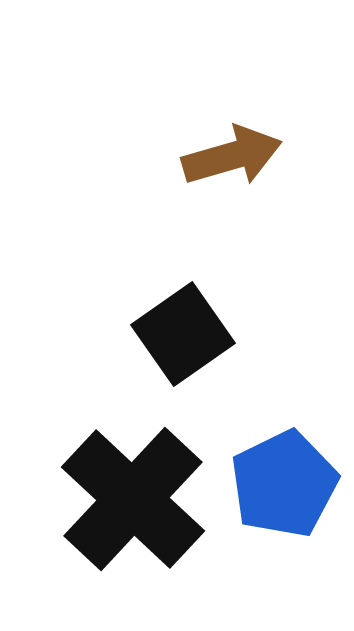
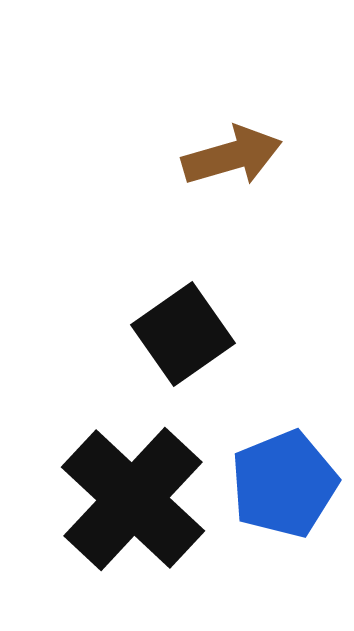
blue pentagon: rotated 4 degrees clockwise
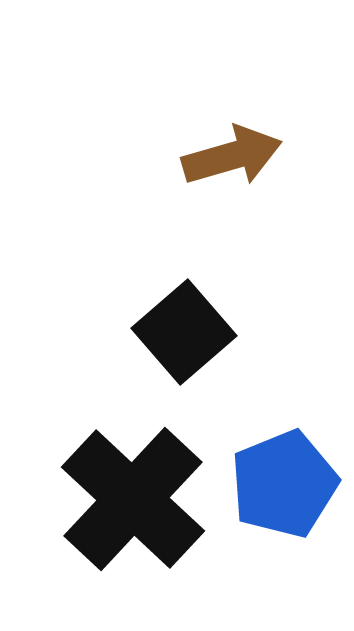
black square: moved 1 px right, 2 px up; rotated 6 degrees counterclockwise
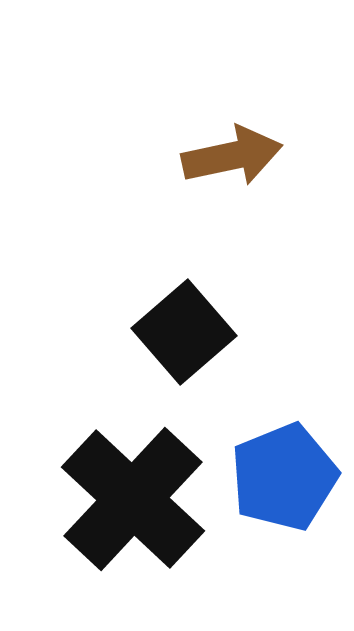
brown arrow: rotated 4 degrees clockwise
blue pentagon: moved 7 px up
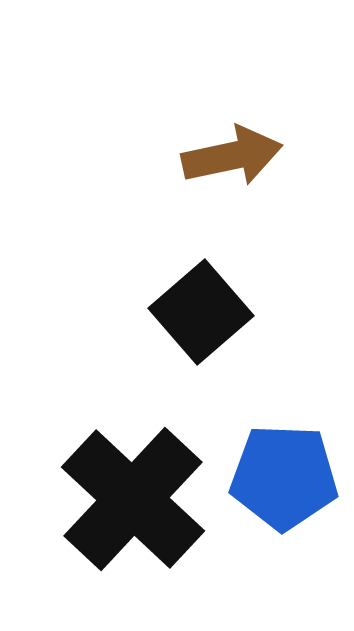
black square: moved 17 px right, 20 px up
blue pentagon: rotated 24 degrees clockwise
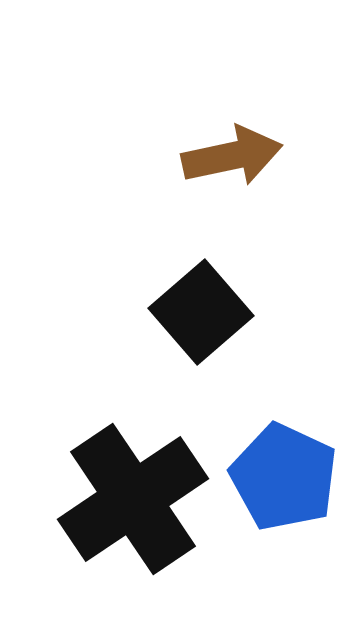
blue pentagon: rotated 23 degrees clockwise
black cross: rotated 13 degrees clockwise
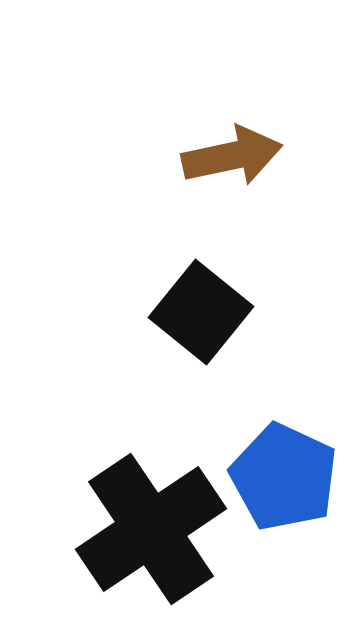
black square: rotated 10 degrees counterclockwise
black cross: moved 18 px right, 30 px down
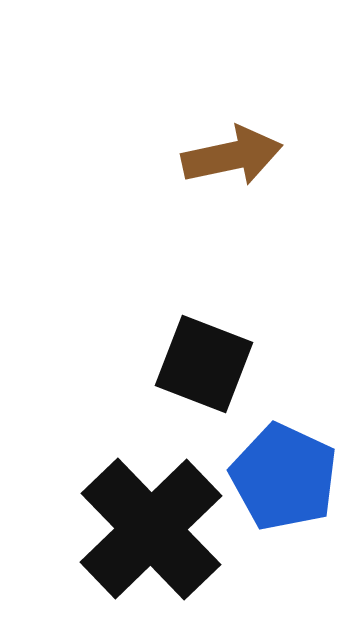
black square: moved 3 px right, 52 px down; rotated 18 degrees counterclockwise
black cross: rotated 10 degrees counterclockwise
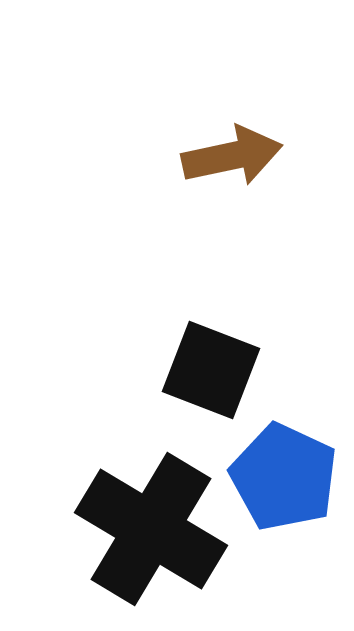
black square: moved 7 px right, 6 px down
black cross: rotated 15 degrees counterclockwise
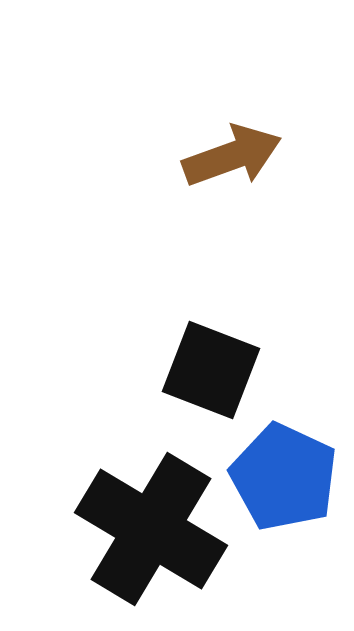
brown arrow: rotated 8 degrees counterclockwise
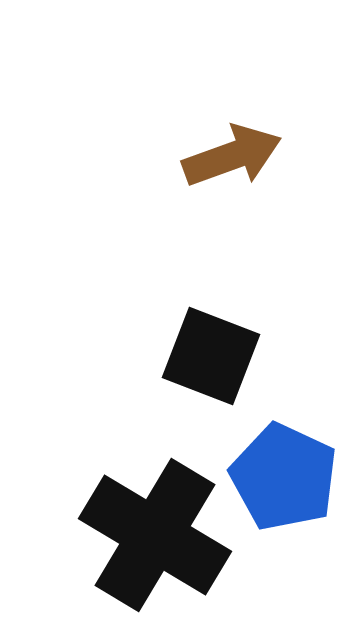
black square: moved 14 px up
black cross: moved 4 px right, 6 px down
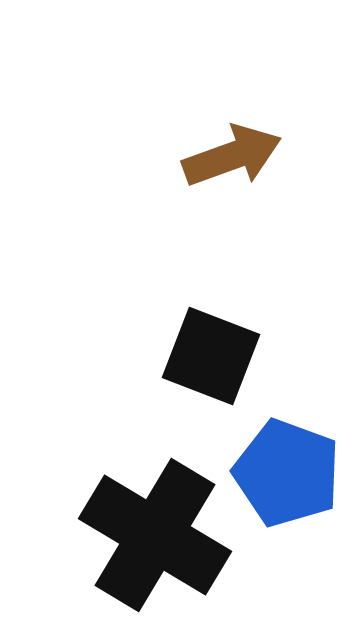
blue pentagon: moved 3 px right, 4 px up; rotated 5 degrees counterclockwise
